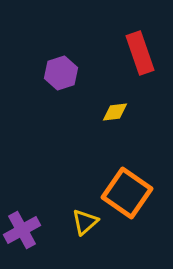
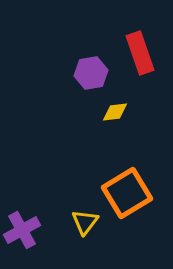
purple hexagon: moved 30 px right; rotated 8 degrees clockwise
orange square: rotated 24 degrees clockwise
yellow triangle: rotated 12 degrees counterclockwise
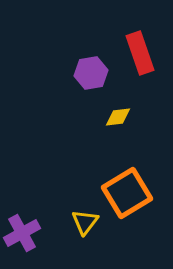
yellow diamond: moved 3 px right, 5 px down
purple cross: moved 3 px down
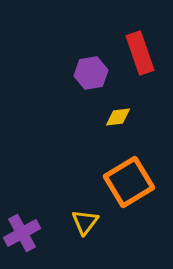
orange square: moved 2 px right, 11 px up
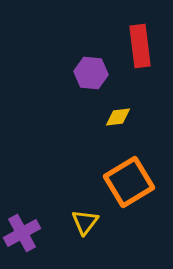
red rectangle: moved 7 px up; rotated 12 degrees clockwise
purple hexagon: rotated 16 degrees clockwise
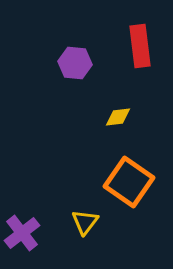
purple hexagon: moved 16 px left, 10 px up
orange square: rotated 24 degrees counterclockwise
purple cross: rotated 9 degrees counterclockwise
